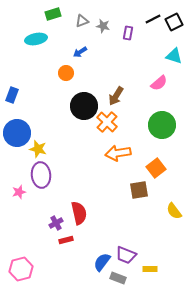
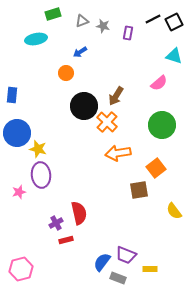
blue rectangle: rotated 14 degrees counterclockwise
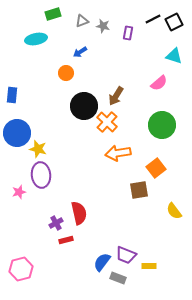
yellow rectangle: moved 1 px left, 3 px up
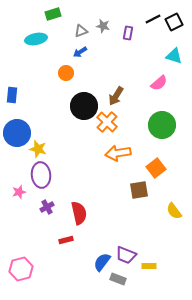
gray triangle: moved 1 px left, 10 px down
purple cross: moved 9 px left, 16 px up
gray rectangle: moved 1 px down
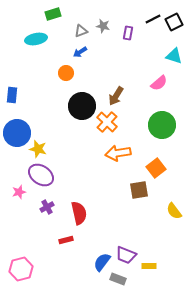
black circle: moved 2 px left
purple ellipse: rotated 50 degrees counterclockwise
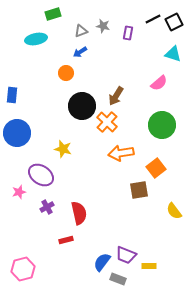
cyan triangle: moved 1 px left, 2 px up
yellow star: moved 25 px right
orange arrow: moved 3 px right
pink hexagon: moved 2 px right
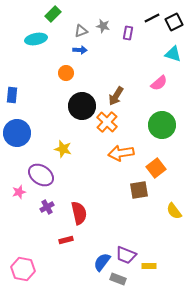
green rectangle: rotated 28 degrees counterclockwise
black line: moved 1 px left, 1 px up
blue arrow: moved 2 px up; rotated 144 degrees counterclockwise
pink hexagon: rotated 25 degrees clockwise
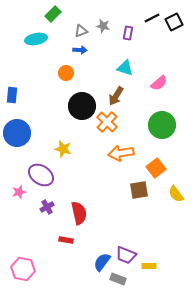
cyan triangle: moved 48 px left, 14 px down
yellow semicircle: moved 2 px right, 17 px up
red rectangle: rotated 24 degrees clockwise
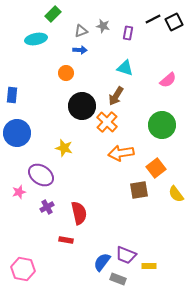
black line: moved 1 px right, 1 px down
pink semicircle: moved 9 px right, 3 px up
yellow star: moved 1 px right, 1 px up
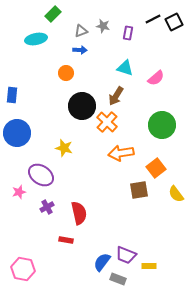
pink semicircle: moved 12 px left, 2 px up
